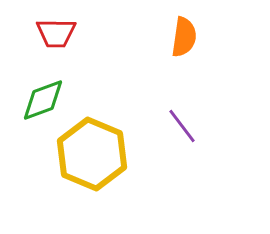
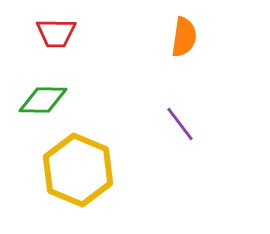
green diamond: rotated 21 degrees clockwise
purple line: moved 2 px left, 2 px up
yellow hexagon: moved 14 px left, 16 px down
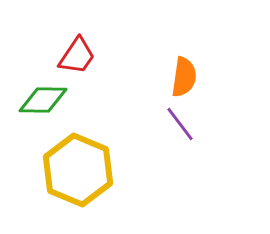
red trapezoid: moved 21 px right, 23 px down; rotated 57 degrees counterclockwise
orange semicircle: moved 40 px down
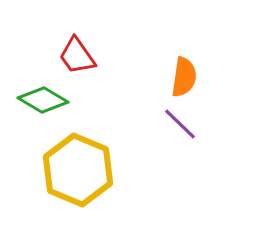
red trapezoid: rotated 111 degrees clockwise
green diamond: rotated 30 degrees clockwise
purple line: rotated 9 degrees counterclockwise
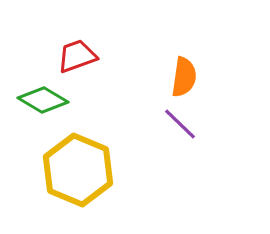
red trapezoid: rotated 105 degrees clockwise
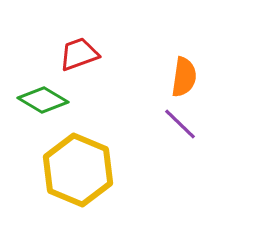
red trapezoid: moved 2 px right, 2 px up
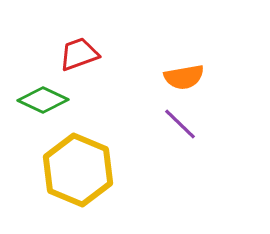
orange semicircle: rotated 72 degrees clockwise
green diamond: rotated 6 degrees counterclockwise
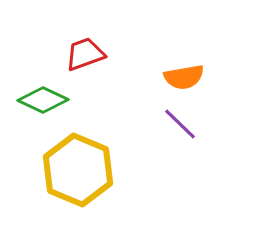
red trapezoid: moved 6 px right
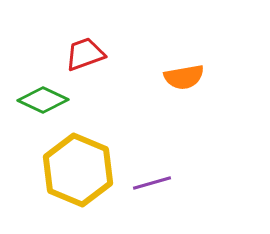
purple line: moved 28 px left, 59 px down; rotated 60 degrees counterclockwise
